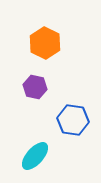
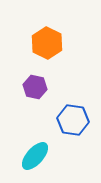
orange hexagon: moved 2 px right
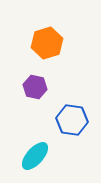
orange hexagon: rotated 16 degrees clockwise
blue hexagon: moved 1 px left
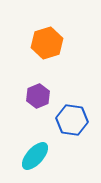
purple hexagon: moved 3 px right, 9 px down; rotated 25 degrees clockwise
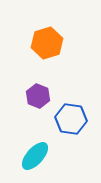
purple hexagon: rotated 15 degrees counterclockwise
blue hexagon: moved 1 px left, 1 px up
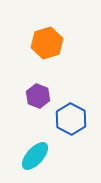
blue hexagon: rotated 20 degrees clockwise
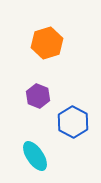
blue hexagon: moved 2 px right, 3 px down
cyan ellipse: rotated 76 degrees counterclockwise
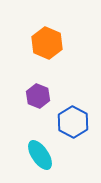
orange hexagon: rotated 20 degrees counterclockwise
cyan ellipse: moved 5 px right, 1 px up
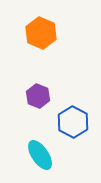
orange hexagon: moved 6 px left, 10 px up
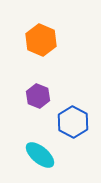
orange hexagon: moved 7 px down
cyan ellipse: rotated 16 degrees counterclockwise
